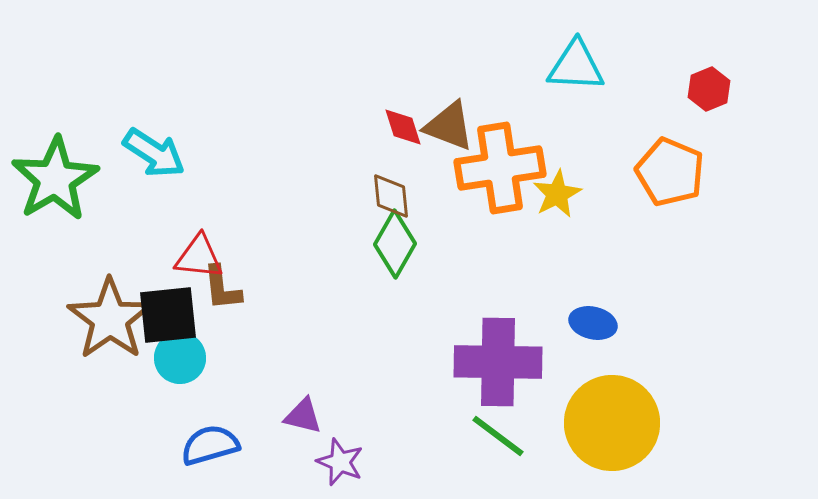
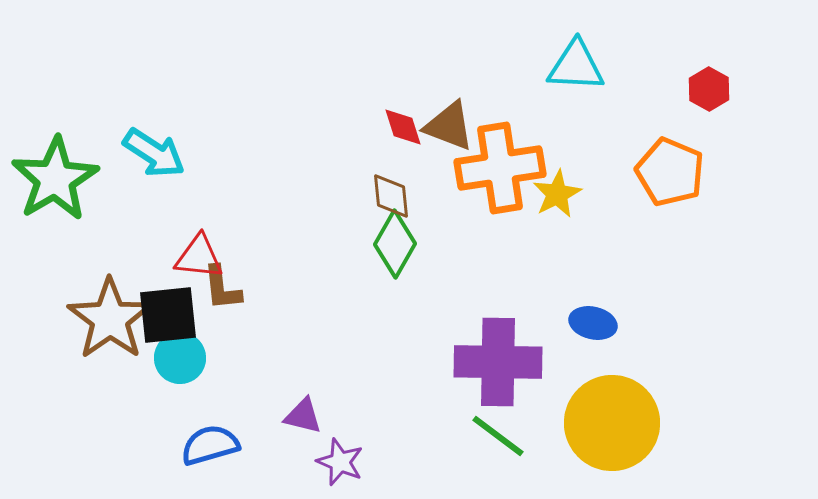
red hexagon: rotated 9 degrees counterclockwise
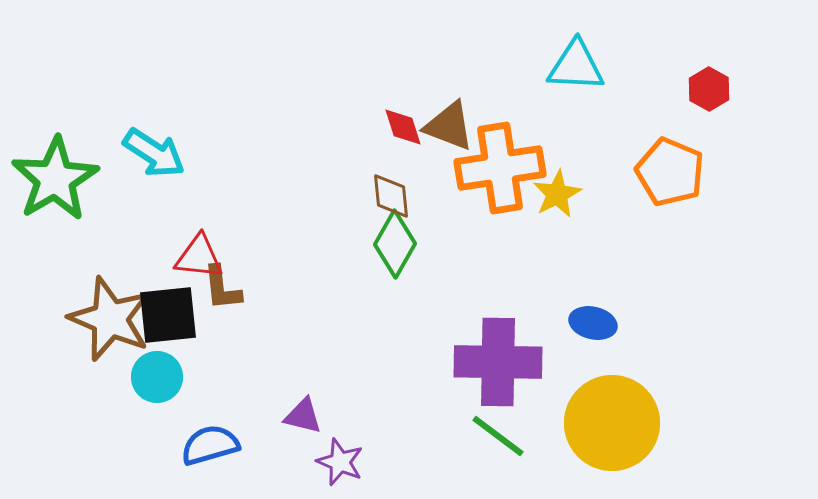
brown star: rotated 14 degrees counterclockwise
cyan circle: moved 23 px left, 19 px down
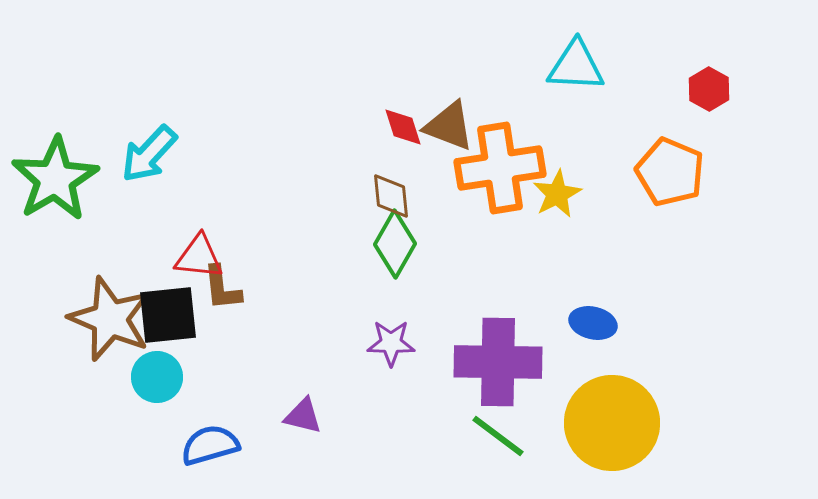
cyan arrow: moved 5 px left, 1 px down; rotated 100 degrees clockwise
purple star: moved 51 px right, 119 px up; rotated 21 degrees counterclockwise
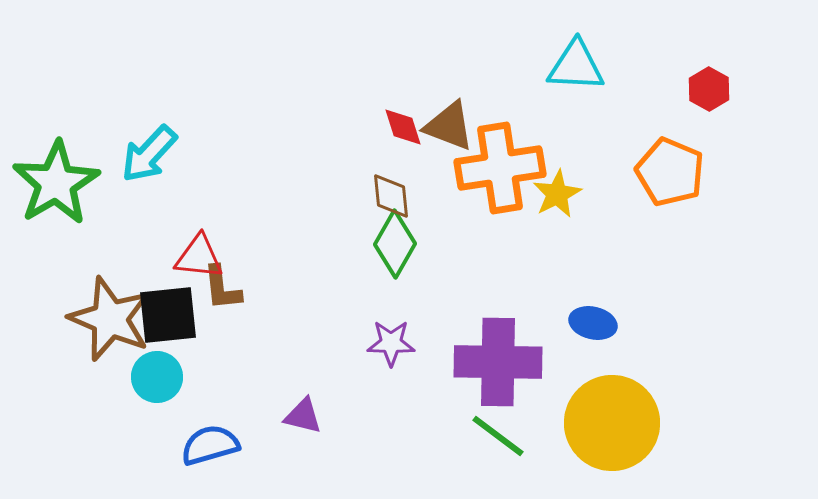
green star: moved 1 px right, 4 px down
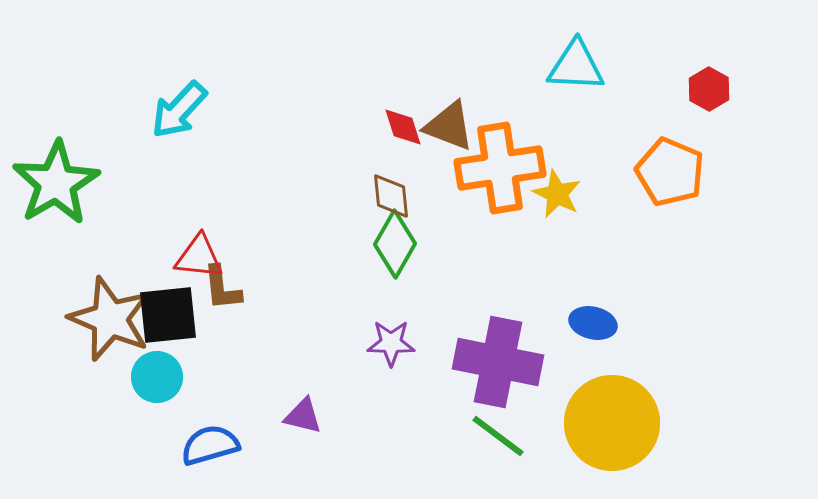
cyan arrow: moved 30 px right, 44 px up
yellow star: rotated 18 degrees counterclockwise
purple cross: rotated 10 degrees clockwise
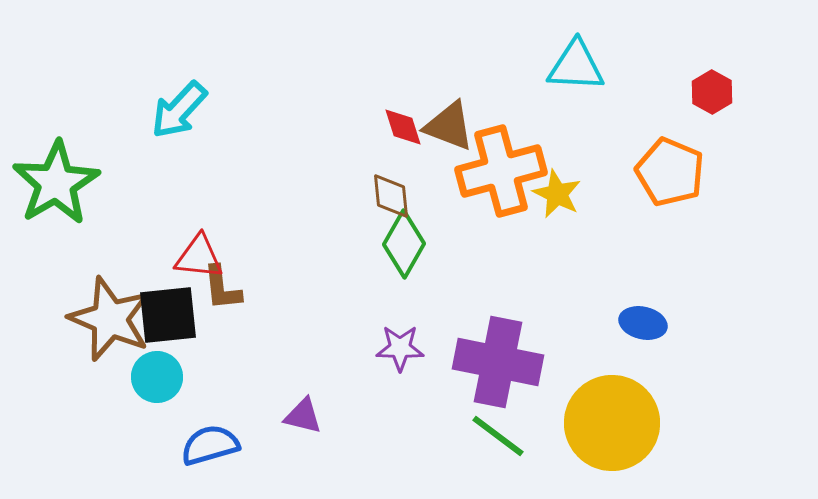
red hexagon: moved 3 px right, 3 px down
orange cross: moved 1 px right, 3 px down; rotated 6 degrees counterclockwise
green diamond: moved 9 px right
blue ellipse: moved 50 px right
purple star: moved 9 px right, 5 px down
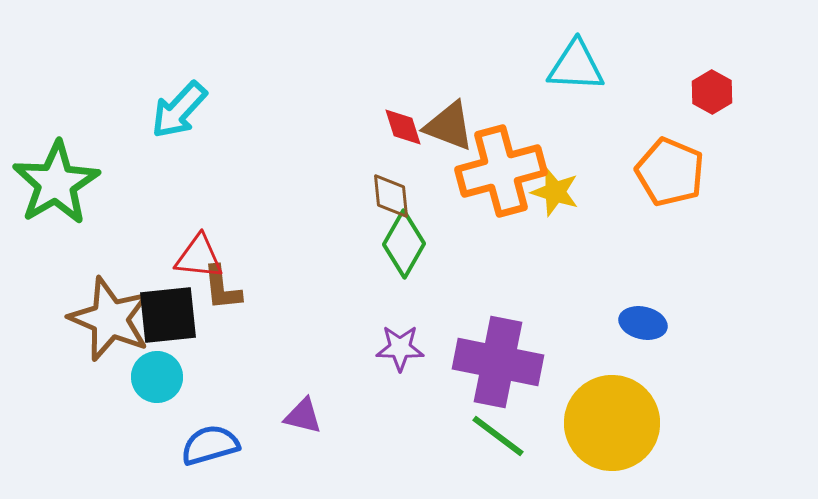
yellow star: moved 2 px left, 2 px up; rotated 9 degrees counterclockwise
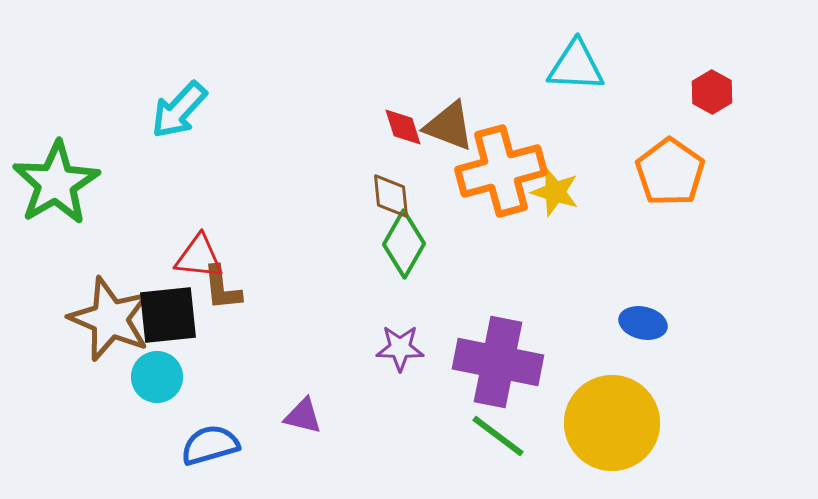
orange pentagon: rotated 12 degrees clockwise
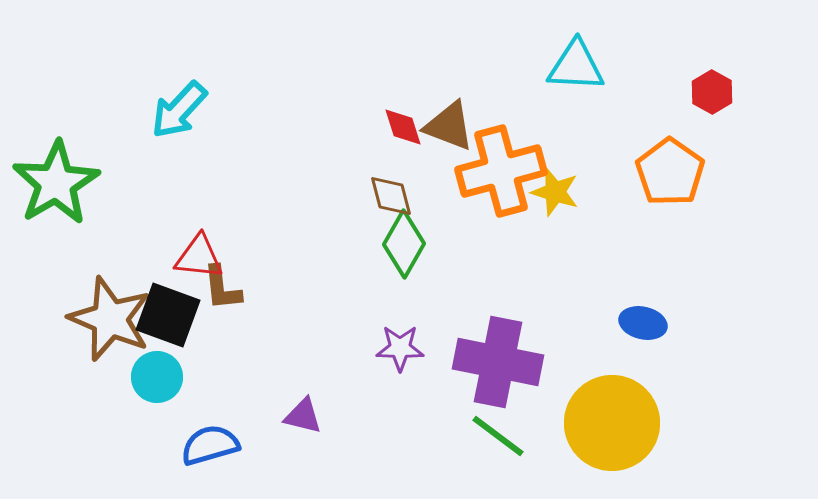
brown diamond: rotated 9 degrees counterclockwise
black square: rotated 26 degrees clockwise
